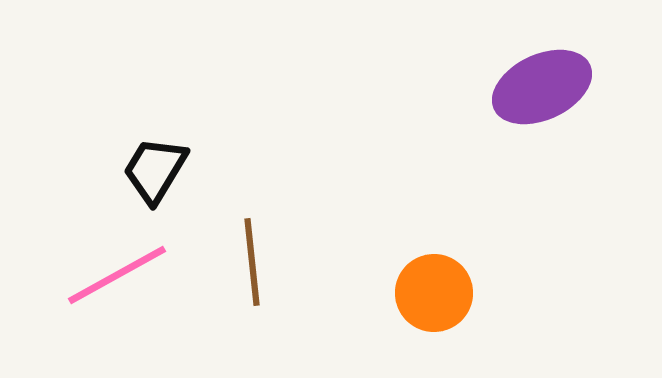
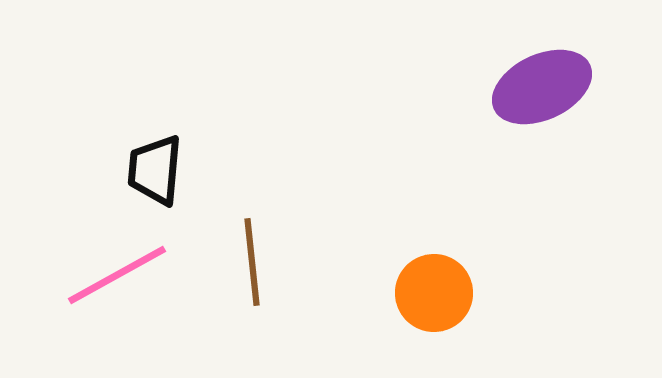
black trapezoid: rotated 26 degrees counterclockwise
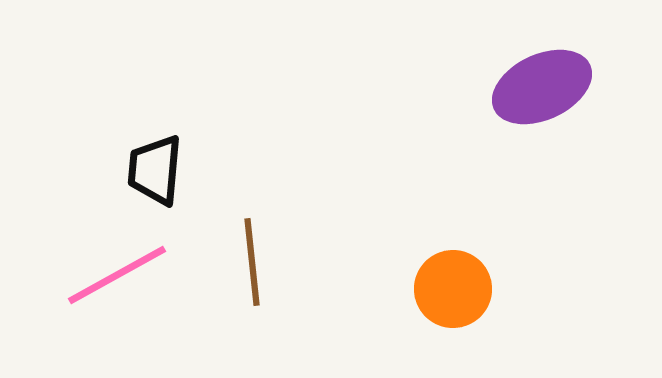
orange circle: moved 19 px right, 4 px up
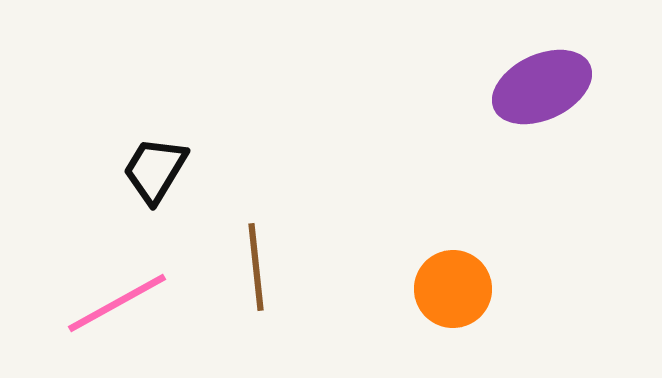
black trapezoid: rotated 26 degrees clockwise
brown line: moved 4 px right, 5 px down
pink line: moved 28 px down
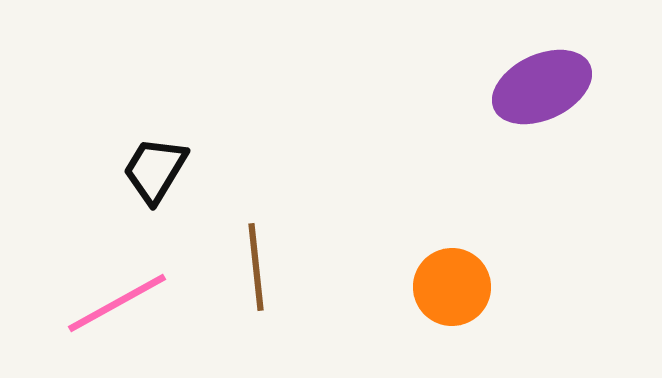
orange circle: moved 1 px left, 2 px up
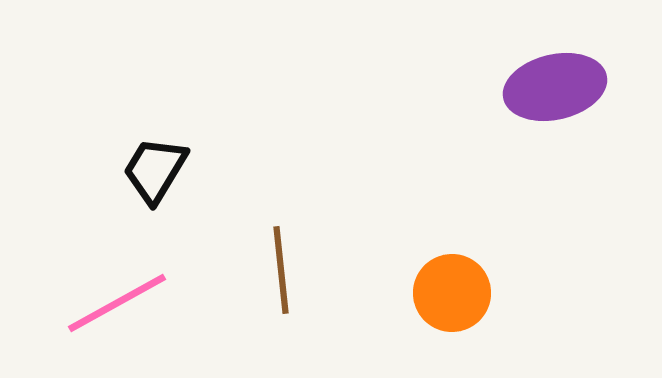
purple ellipse: moved 13 px right; rotated 12 degrees clockwise
brown line: moved 25 px right, 3 px down
orange circle: moved 6 px down
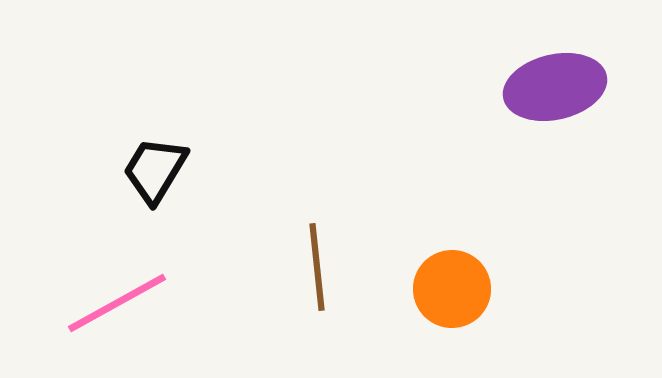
brown line: moved 36 px right, 3 px up
orange circle: moved 4 px up
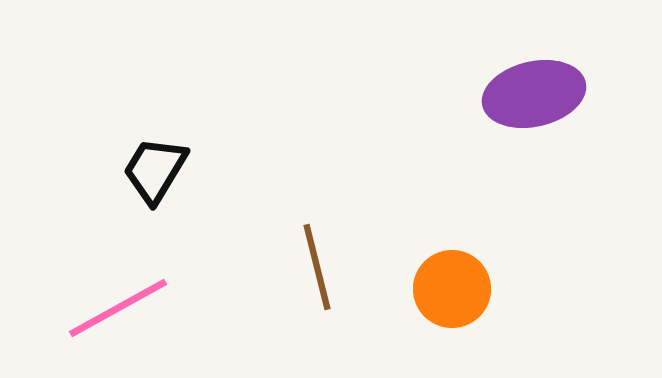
purple ellipse: moved 21 px left, 7 px down
brown line: rotated 8 degrees counterclockwise
pink line: moved 1 px right, 5 px down
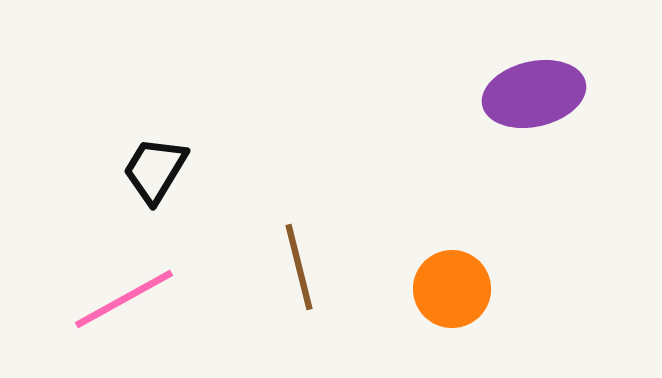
brown line: moved 18 px left
pink line: moved 6 px right, 9 px up
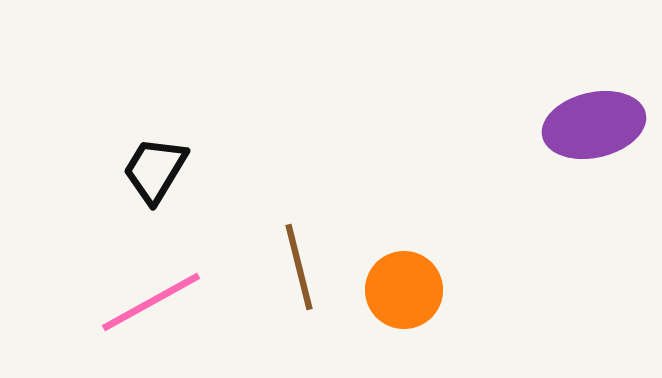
purple ellipse: moved 60 px right, 31 px down
orange circle: moved 48 px left, 1 px down
pink line: moved 27 px right, 3 px down
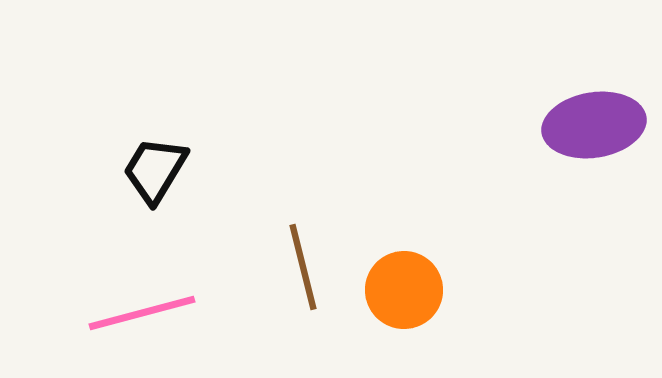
purple ellipse: rotated 4 degrees clockwise
brown line: moved 4 px right
pink line: moved 9 px left, 11 px down; rotated 14 degrees clockwise
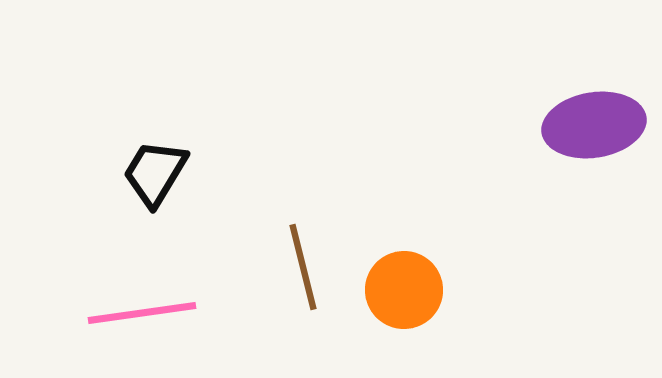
black trapezoid: moved 3 px down
pink line: rotated 7 degrees clockwise
